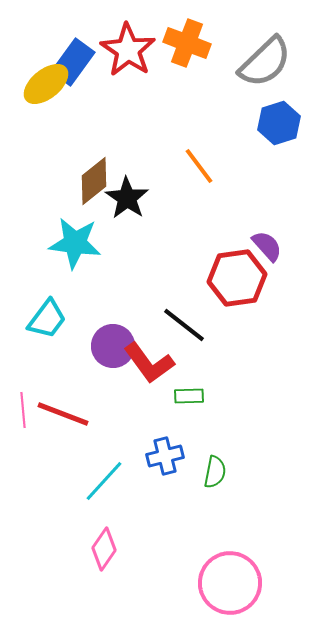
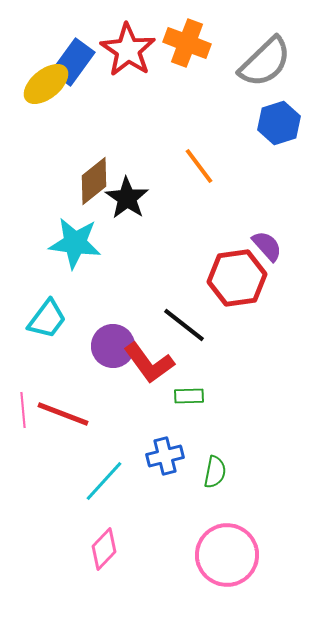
pink diamond: rotated 9 degrees clockwise
pink circle: moved 3 px left, 28 px up
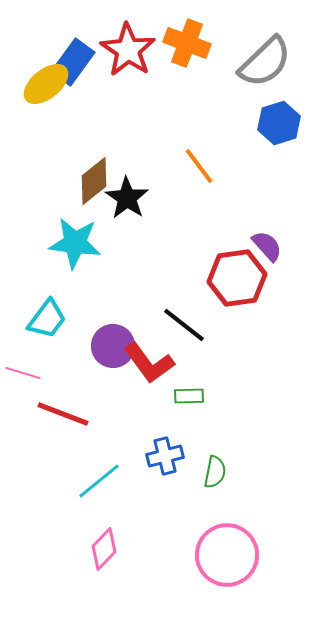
pink line: moved 37 px up; rotated 68 degrees counterclockwise
cyan line: moved 5 px left; rotated 9 degrees clockwise
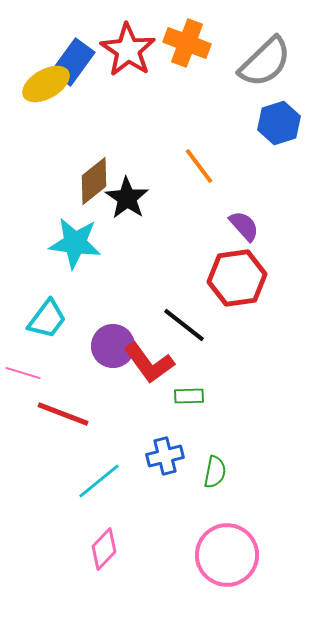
yellow ellipse: rotated 9 degrees clockwise
purple semicircle: moved 23 px left, 20 px up
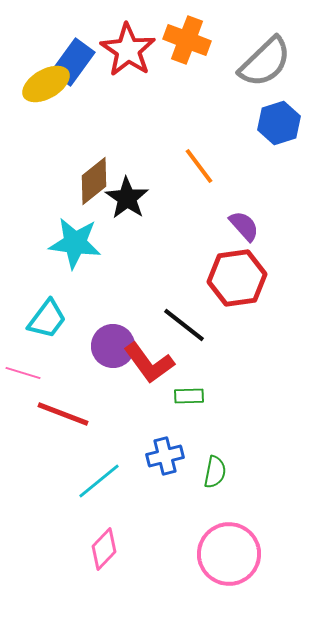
orange cross: moved 3 px up
pink circle: moved 2 px right, 1 px up
